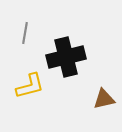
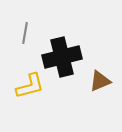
black cross: moved 4 px left
brown triangle: moved 4 px left, 18 px up; rotated 10 degrees counterclockwise
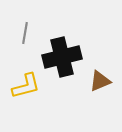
yellow L-shape: moved 4 px left
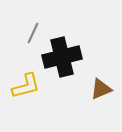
gray line: moved 8 px right; rotated 15 degrees clockwise
brown triangle: moved 1 px right, 8 px down
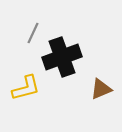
black cross: rotated 6 degrees counterclockwise
yellow L-shape: moved 2 px down
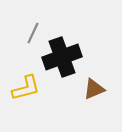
brown triangle: moved 7 px left
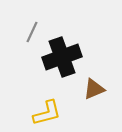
gray line: moved 1 px left, 1 px up
yellow L-shape: moved 21 px right, 25 px down
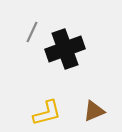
black cross: moved 3 px right, 8 px up
brown triangle: moved 22 px down
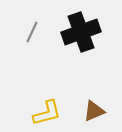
black cross: moved 16 px right, 17 px up
